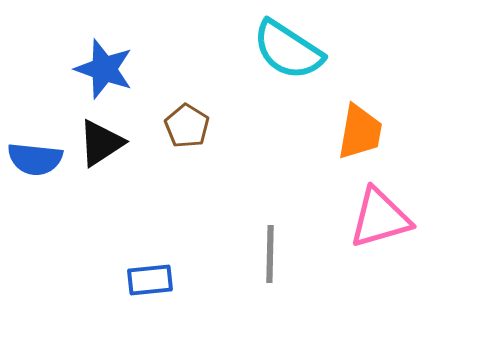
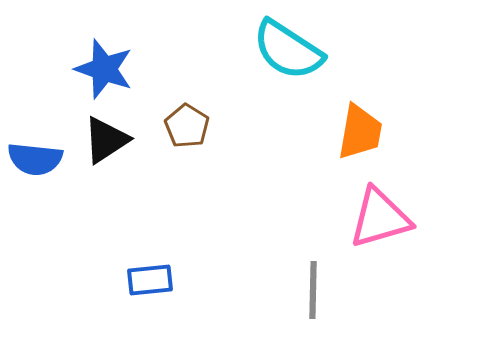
black triangle: moved 5 px right, 3 px up
gray line: moved 43 px right, 36 px down
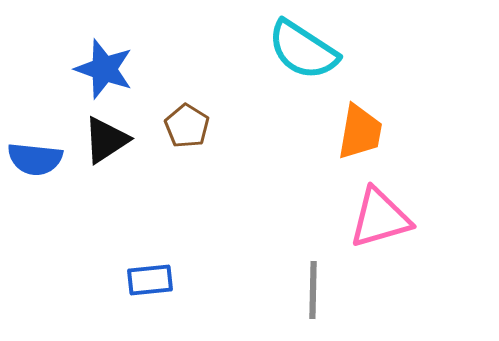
cyan semicircle: moved 15 px right
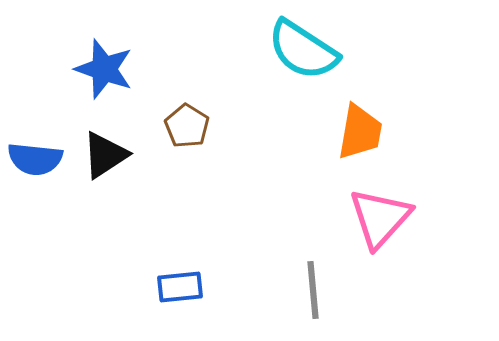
black triangle: moved 1 px left, 15 px down
pink triangle: rotated 32 degrees counterclockwise
blue rectangle: moved 30 px right, 7 px down
gray line: rotated 6 degrees counterclockwise
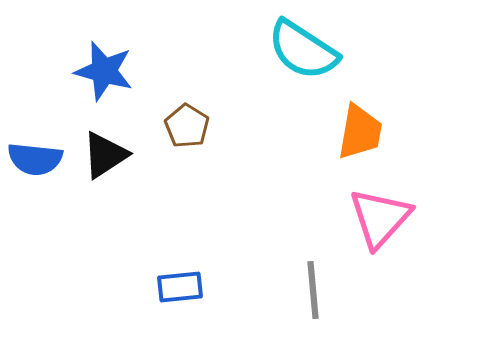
blue star: moved 2 px down; rotated 4 degrees counterclockwise
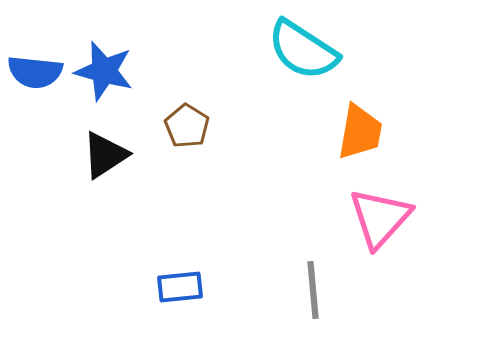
blue semicircle: moved 87 px up
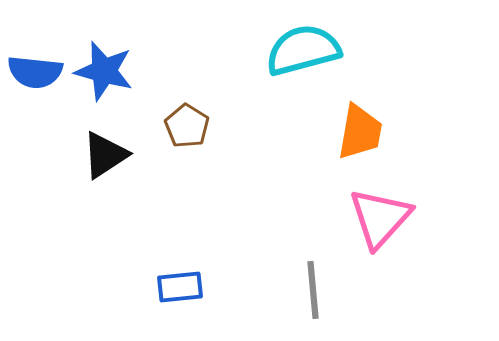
cyan semicircle: rotated 132 degrees clockwise
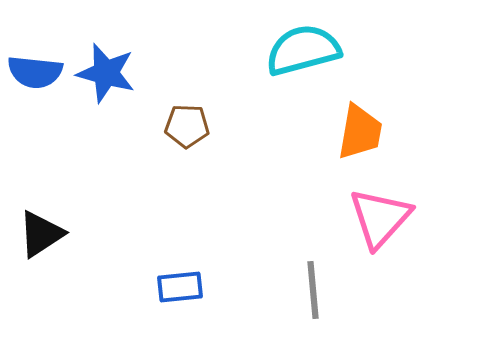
blue star: moved 2 px right, 2 px down
brown pentagon: rotated 30 degrees counterclockwise
black triangle: moved 64 px left, 79 px down
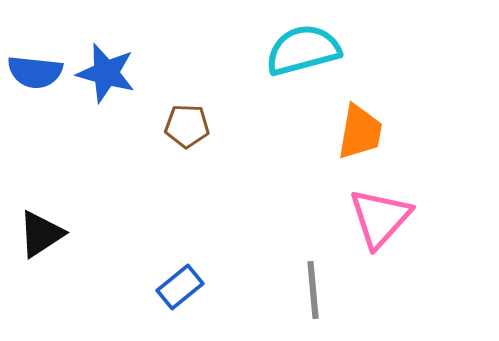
blue rectangle: rotated 33 degrees counterclockwise
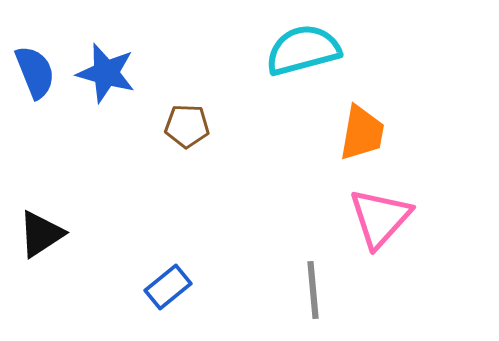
blue semicircle: rotated 118 degrees counterclockwise
orange trapezoid: moved 2 px right, 1 px down
blue rectangle: moved 12 px left
